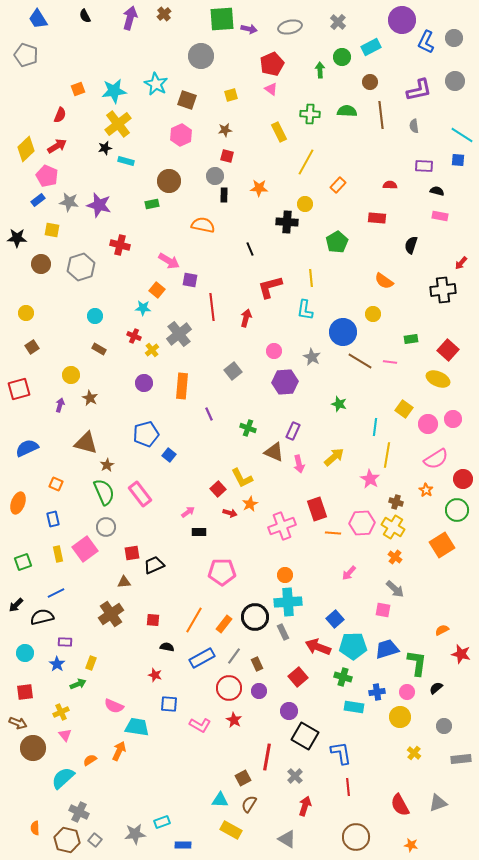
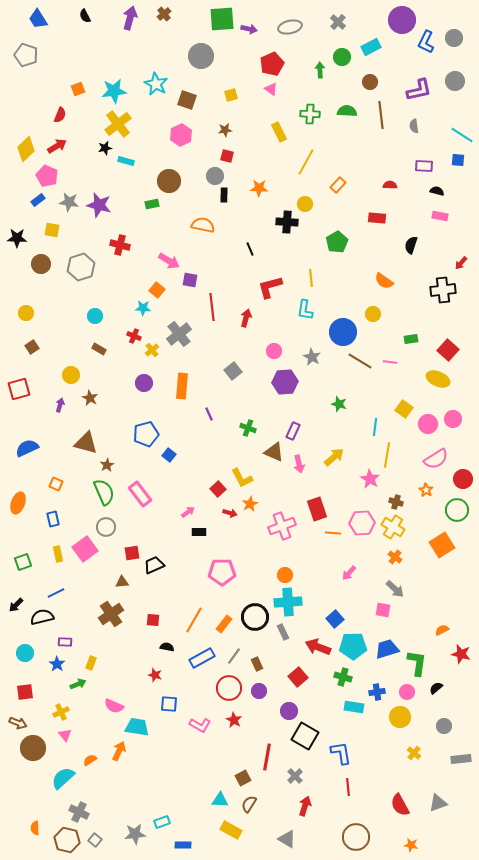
brown triangle at (124, 582): moved 2 px left
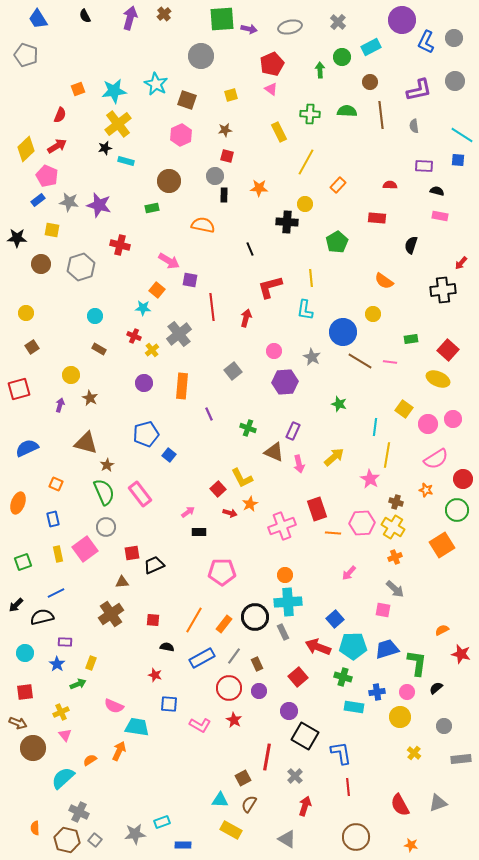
green rectangle at (152, 204): moved 4 px down
orange star at (426, 490): rotated 16 degrees counterclockwise
orange cross at (395, 557): rotated 32 degrees clockwise
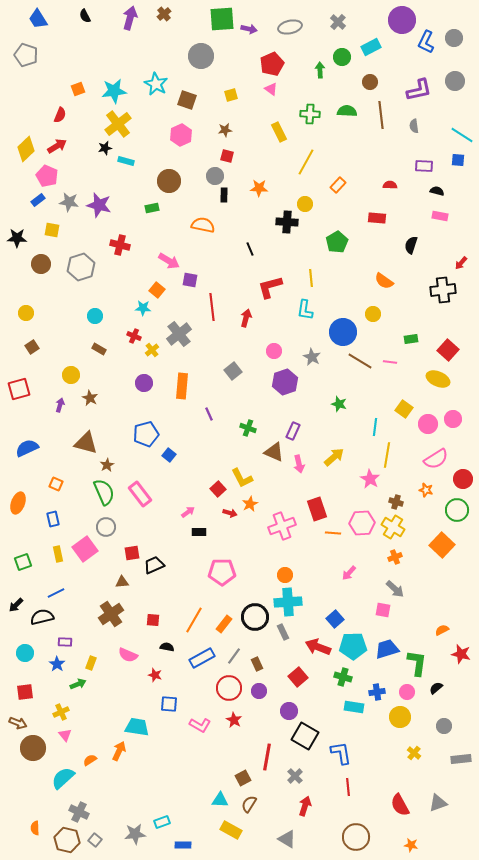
purple hexagon at (285, 382): rotated 15 degrees counterclockwise
orange square at (442, 545): rotated 15 degrees counterclockwise
pink semicircle at (114, 706): moved 14 px right, 51 px up
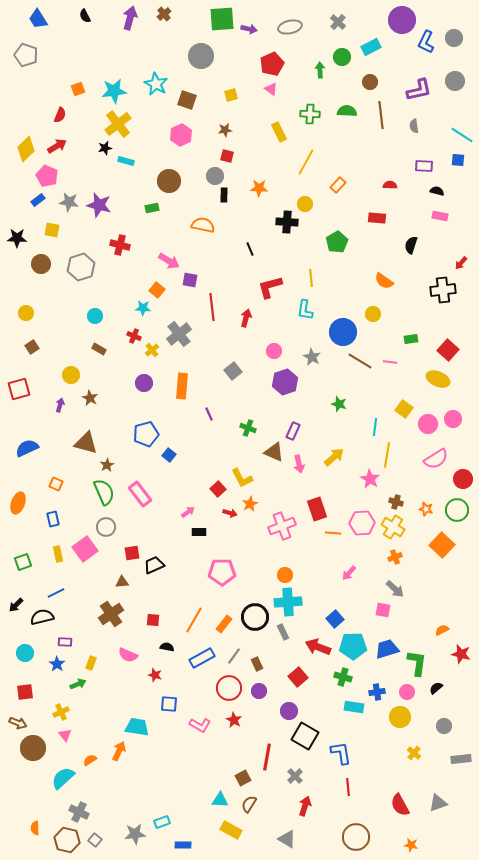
orange star at (426, 490): moved 19 px down
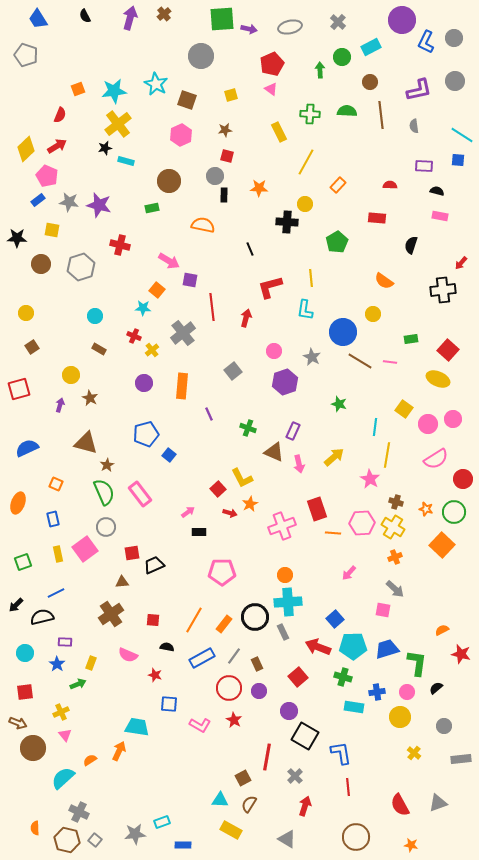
gray cross at (179, 334): moved 4 px right, 1 px up
green circle at (457, 510): moved 3 px left, 2 px down
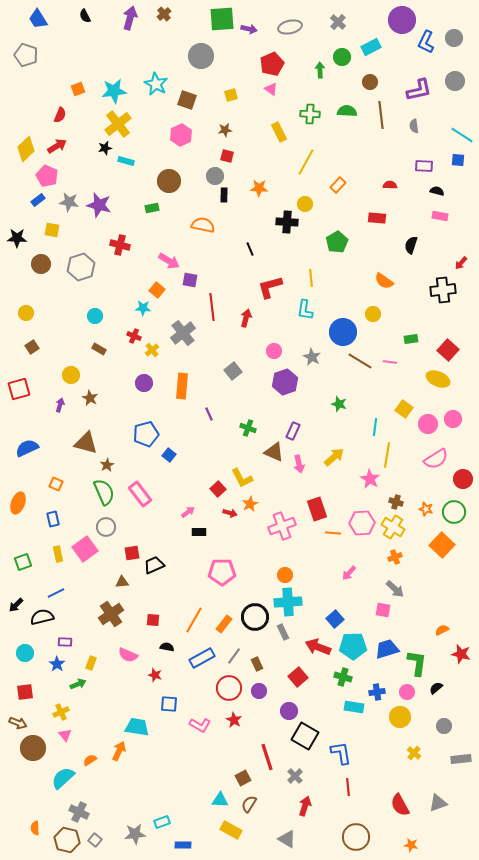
red line at (267, 757): rotated 28 degrees counterclockwise
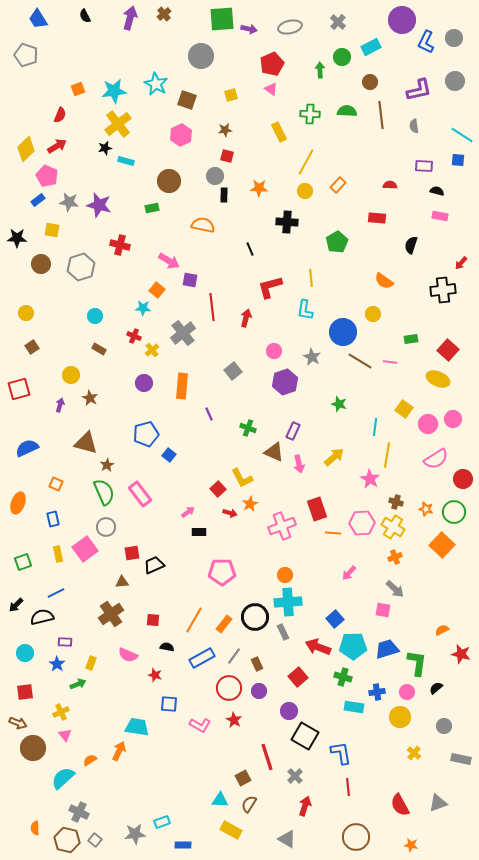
yellow circle at (305, 204): moved 13 px up
gray rectangle at (461, 759): rotated 18 degrees clockwise
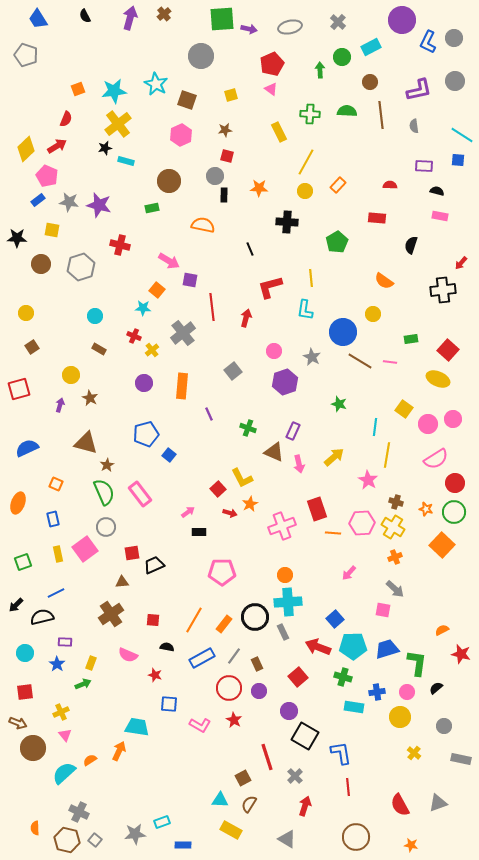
blue L-shape at (426, 42): moved 2 px right
red semicircle at (60, 115): moved 6 px right, 4 px down
pink star at (370, 479): moved 2 px left, 1 px down
red circle at (463, 479): moved 8 px left, 4 px down
green arrow at (78, 684): moved 5 px right
cyan semicircle at (63, 778): moved 1 px right, 5 px up
